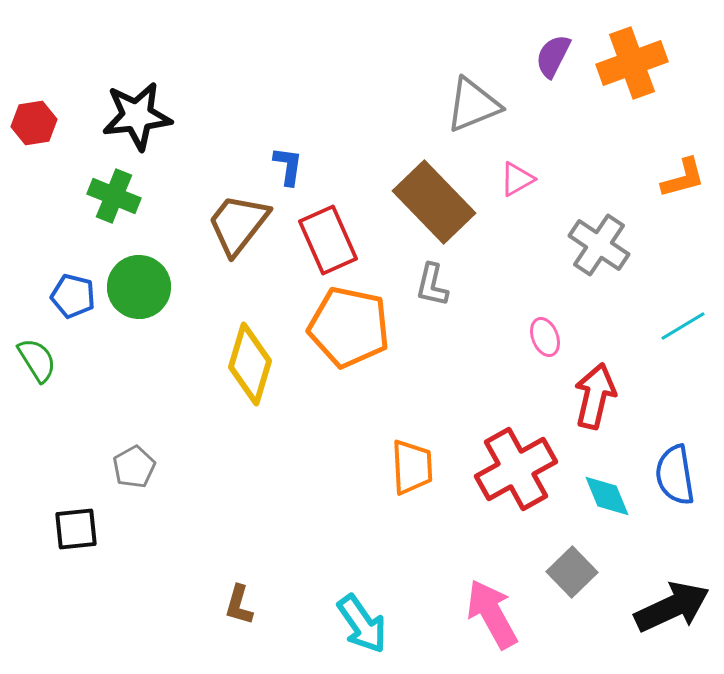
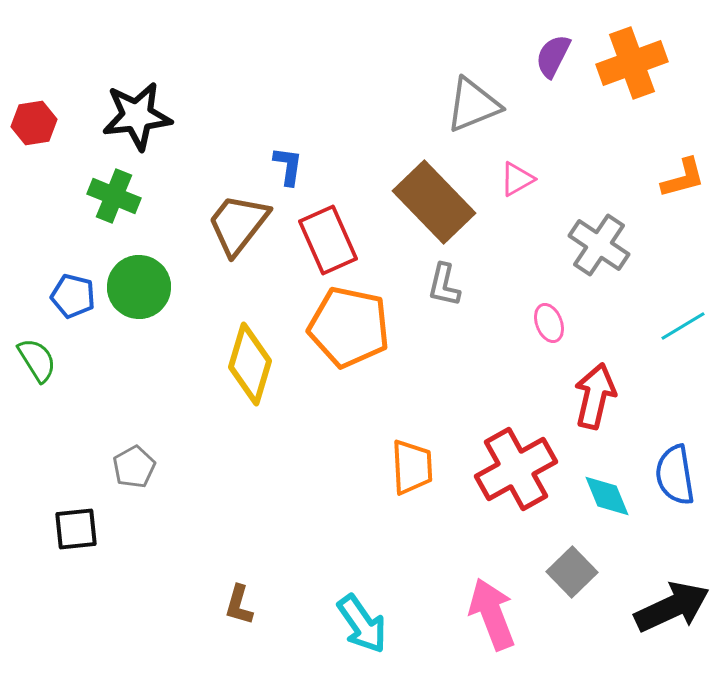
gray L-shape: moved 12 px right
pink ellipse: moved 4 px right, 14 px up
pink arrow: rotated 8 degrees clockwise
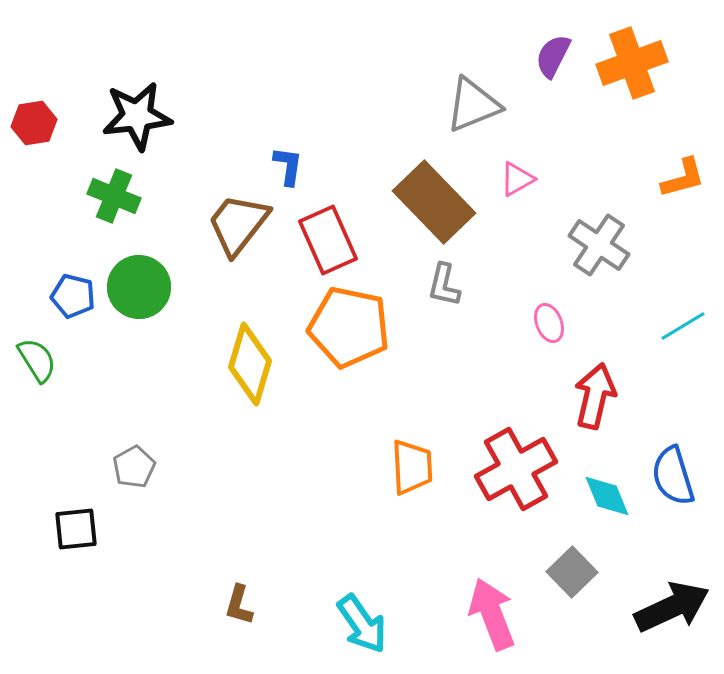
blue semicircle: moved 2 px left, 1 px down; rotated 8 degrees counterclockwise
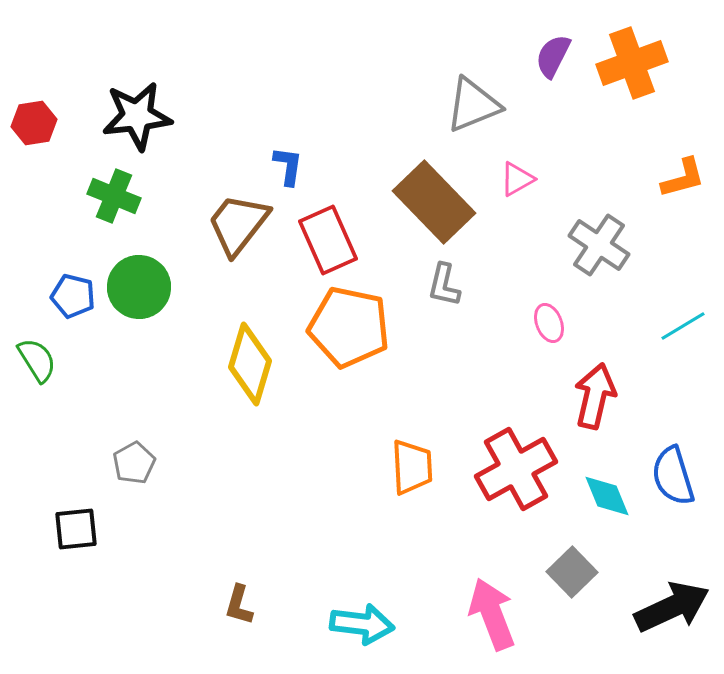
gray pentagon: moved 4 px up
cyan arrow: rotated 48 degrees counterclockwise
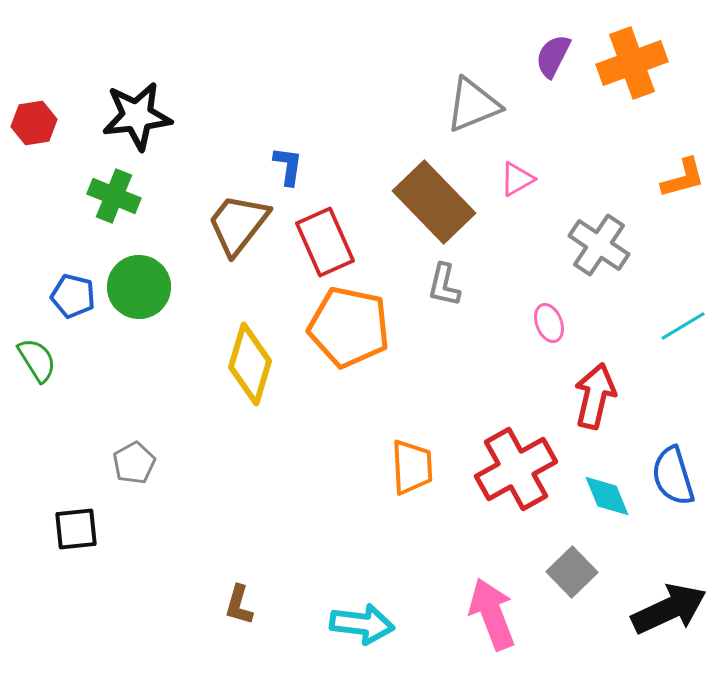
red rectangle: moved 3 px left, 2 px down
black arrow: moved 3 px left, 2 px down
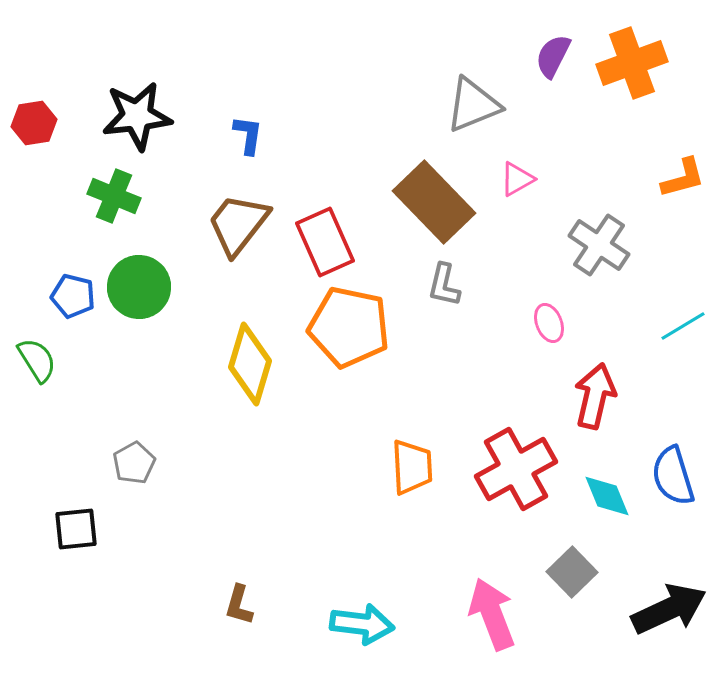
blue L-shape: moved 40 px left, 31 px up
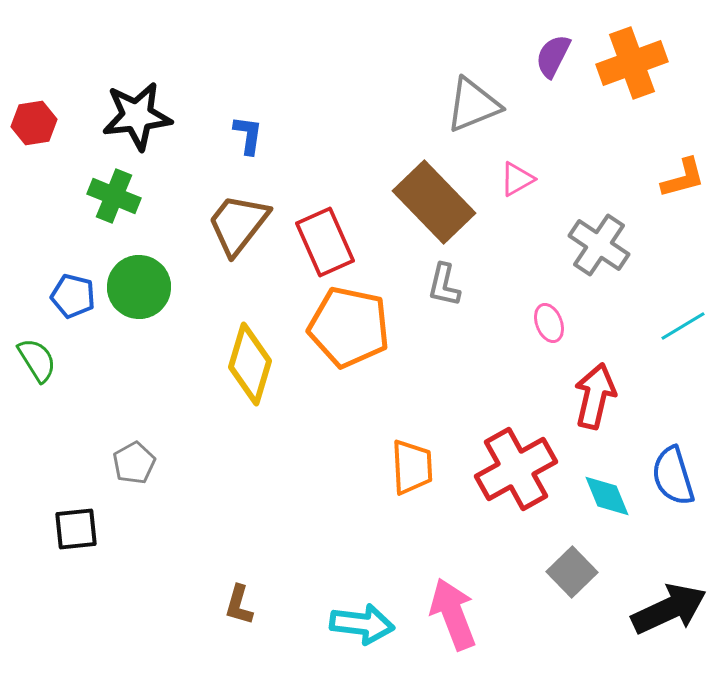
pink arrow: moved 39 px left
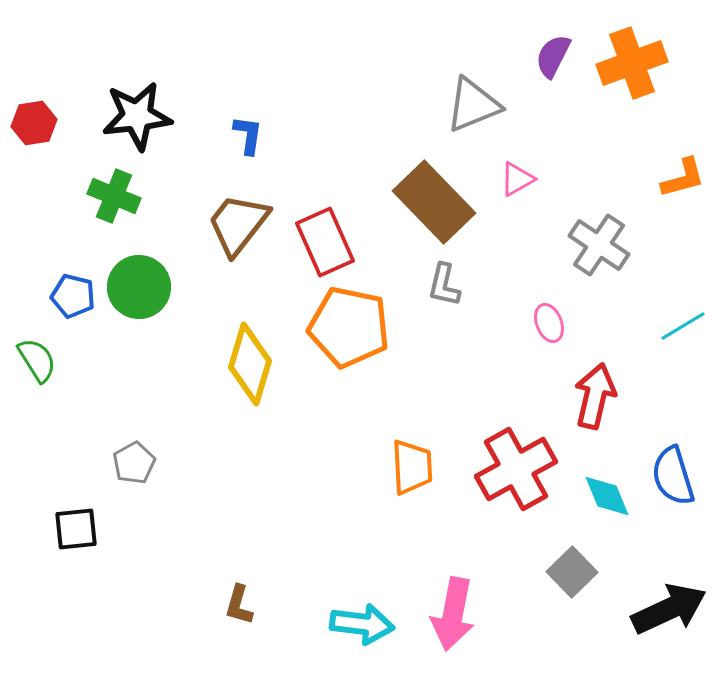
pink arrow: rotated 148 degrees counterclockwise
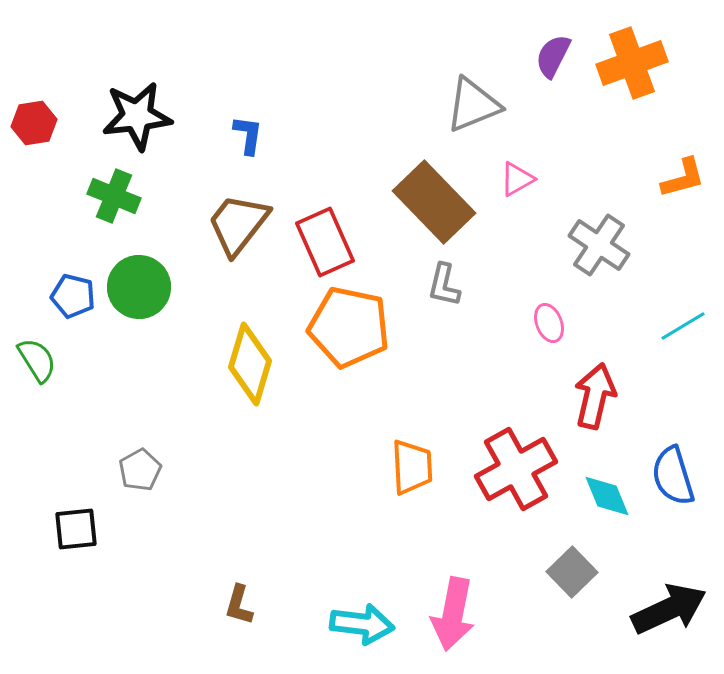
gray pentagon: moved 6 px right, 7 px down
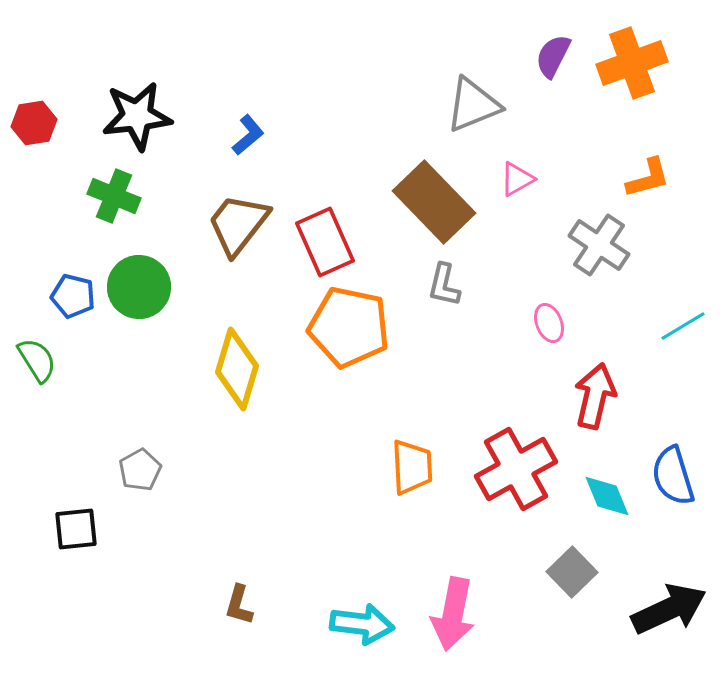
blue L-shape: rotated 42 degrees clockwise
orange L-shape: moved 35 px left
yellow diamond: moved 13 px left, 5 px down
